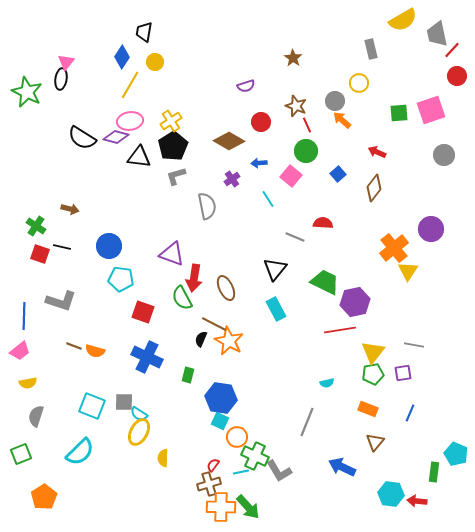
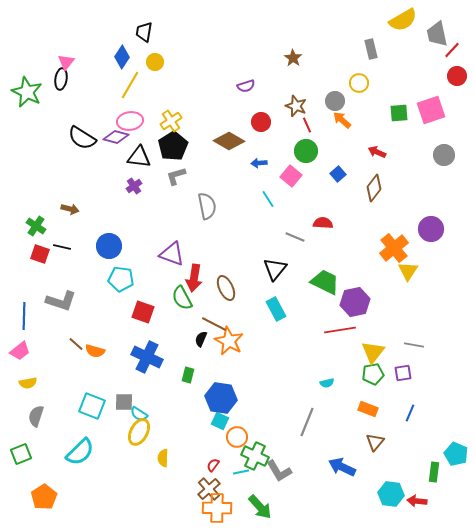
purple cross at (232, 179): moved 98 px left, 7 px down
brown line at (74, 346): moved 2 px right, 2 px up; rotated 21 degrees clockwise
brown cross at (209, 484): moved 5 px down; rotated 25 degrees counterclockwise
orange cross at (221, 507): moved 4 px left, 1 px down
green arrow at (248, 507): moved 12 px right
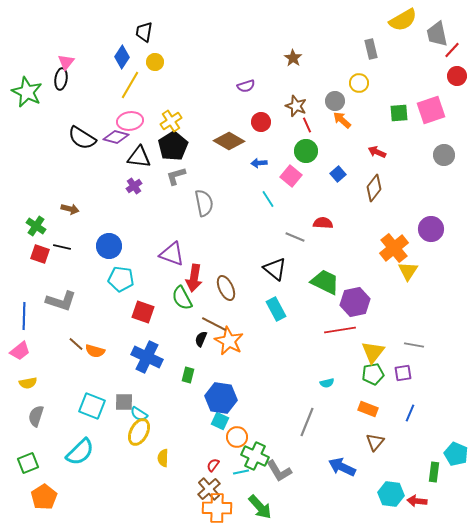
gray semicircle at (207, 206): moved 3 px left, 3 px up
black triangle at (275, 269): rotated 30 degrees counterclockwise
green square at (21, 454): moved 7 px right, 9 px down
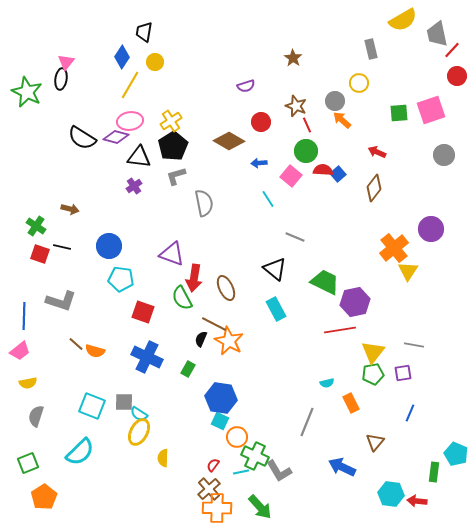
red semicircle at (323, 223): moved 53 px up
green rectangle at (188, 375): moved 6 px up; rotated 14 degrees clockwise
orange rectangle at (368, 409): moved 17 px left, 6 px up; rotated 42 degrees clockwise
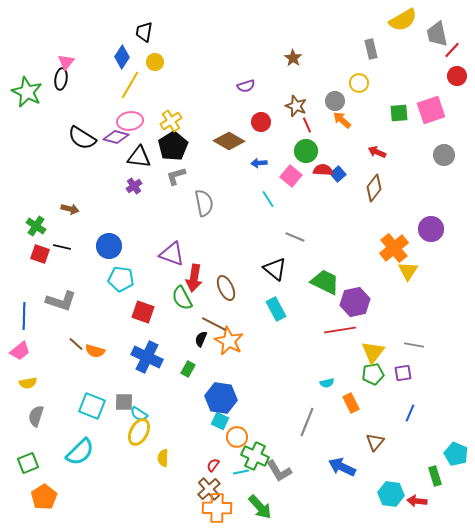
green rectangle at (434, 472): moved 1 px right, 4 px down; rotated 24 degrees counterclockwise
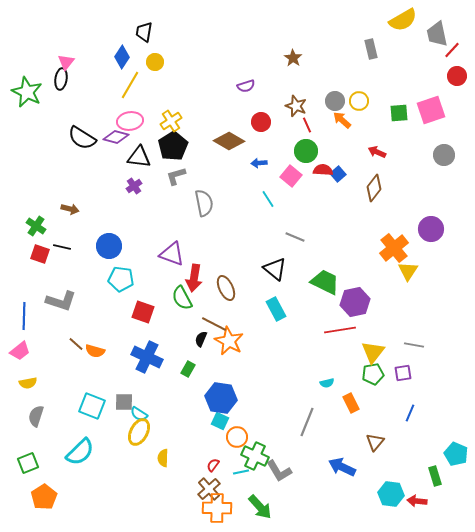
yellow circle at (359, 83): moved 18 px down
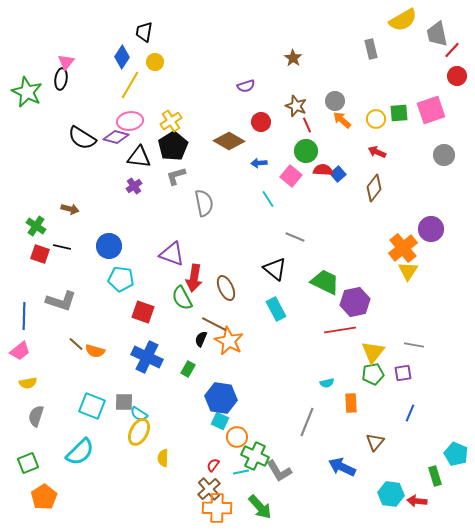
yellow circle at (359, 101): moved 17 px right, 18 px down
orange cross at (394, 248): moved 9 px right
orange rectangle at (351, 403): rotated 24 degrees clockwise
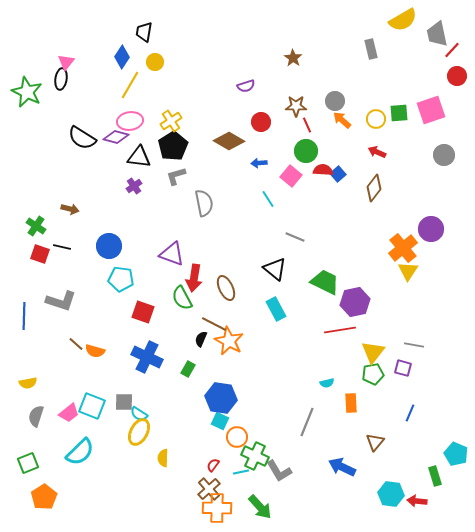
brown star at (296, 106): rotated 20 degrees counterclockwise
pink trapezoid at (20, 351): moved 49 px right, 62 px down
purple square at (403, 373): moved 5 px up; rotated 24 degrees clockwise
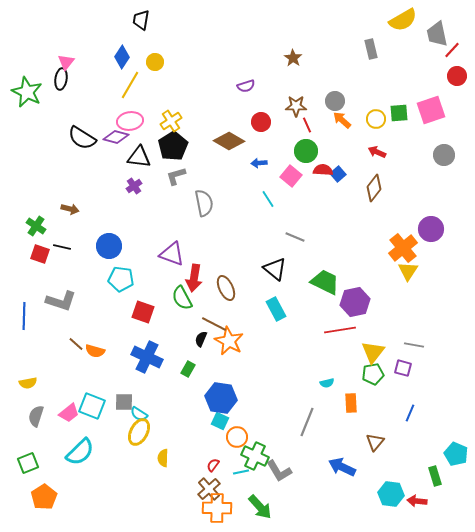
black trapezoid at (144, 32): moved 3 px left, 12 px up
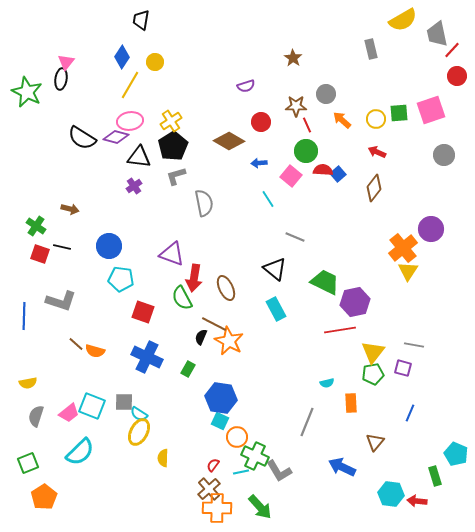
gray circle at (335, 101): moved 9 px left, 7 px up
black semicircle at (201, 339): moved 2 px up
